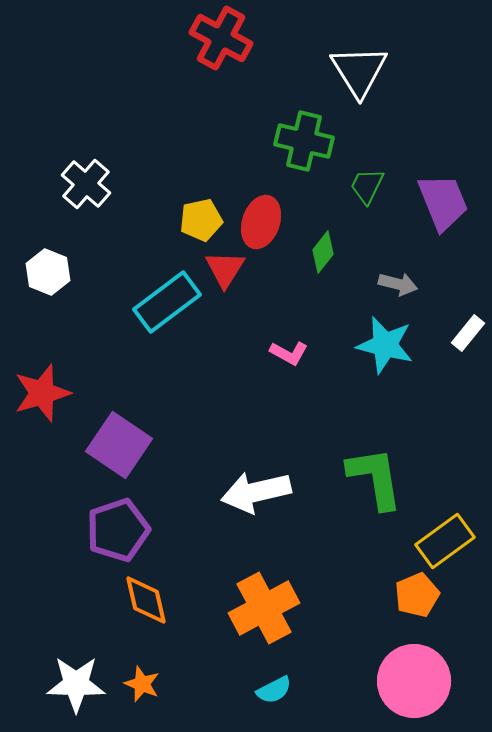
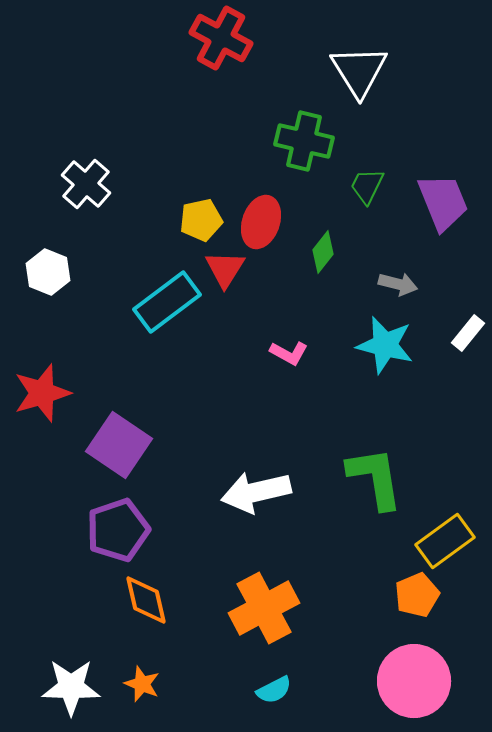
white star: moved 5 px left, 3 px down
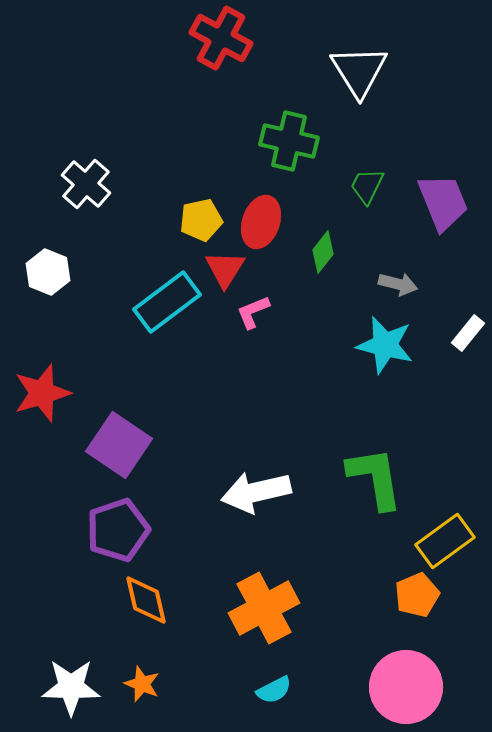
green cross: moved 15 px left
pink L-shape: moved 36 px left, 41 px up; rotated 129 degrees clockwise
pink circle: moved 8 px left, 6 px down
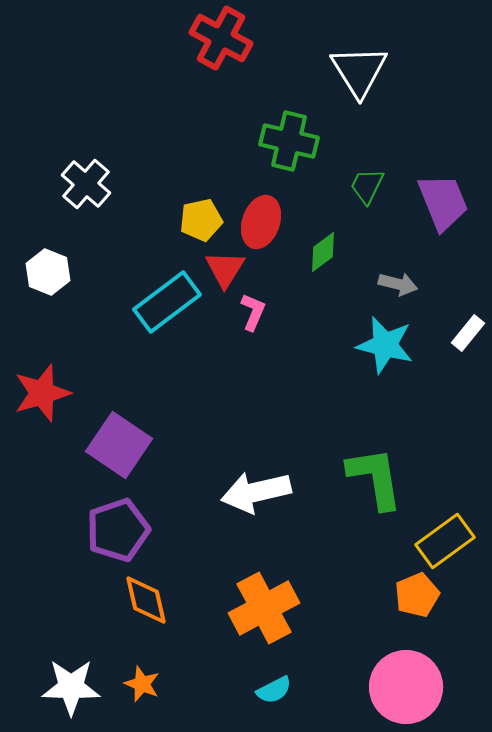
green diamond: rotated 15 degrees clockwise
pink L-shape: rotated 135 degrees clockwise
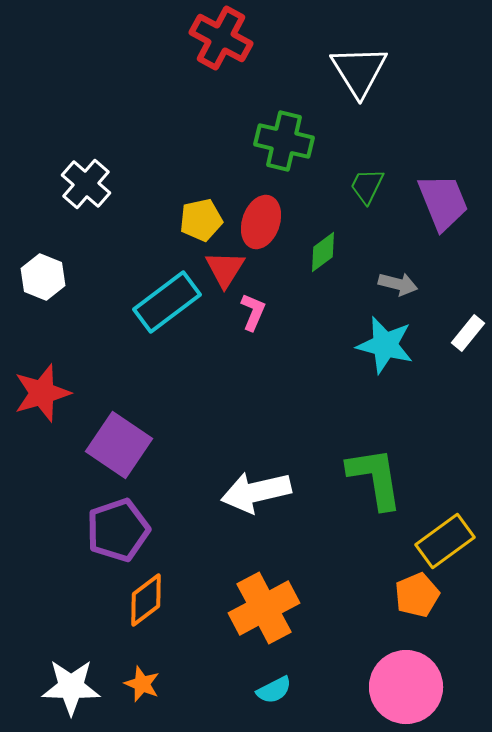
green cross: moved 5 px left
white hexagon: moved 5 px left, 5 px down
orange diamond: rotated 66 degrees clockwise
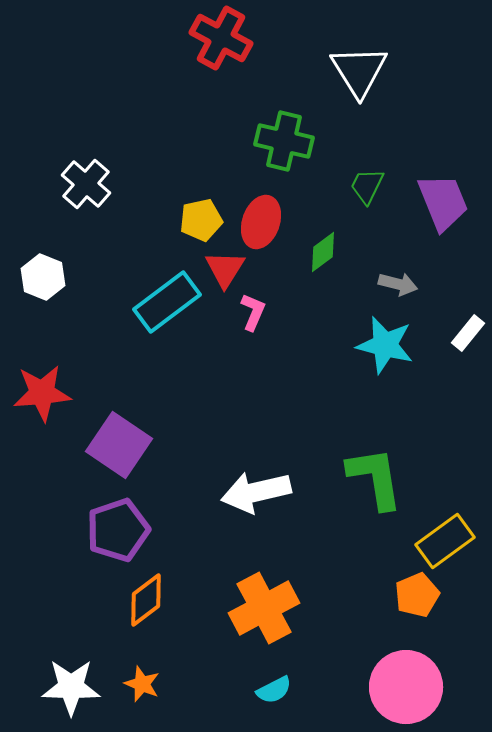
red star: rotated 12 degrees clockwise
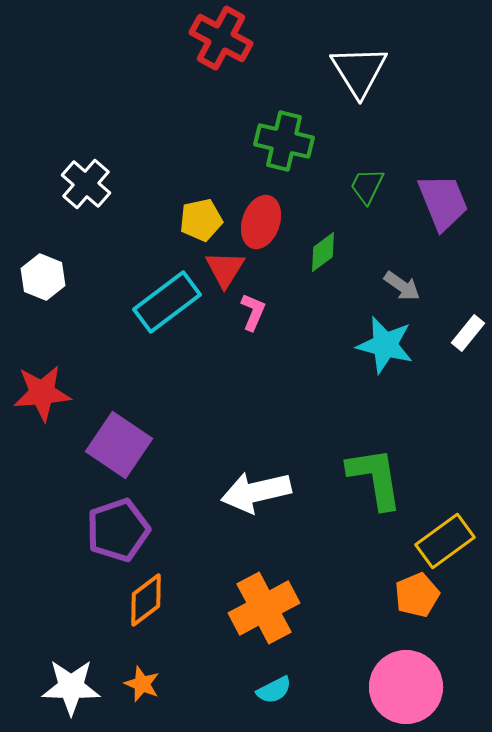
gray arrow: moved 4 px right, 2 px down; rotated 21 degrees clockwise
